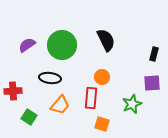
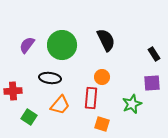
purple semicircle: rotated 18 degrees counterclockwise
black rectangle: rotated 48 degrees counterclockwise
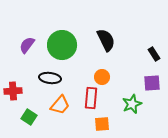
orange square: rotated 21 degrees counterclockwise
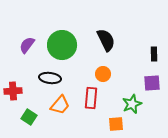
black rectangle: rotated 32 degrees clockwise
orange circle: moved 1 px right, 3 px up
orange square: moved 14 px right
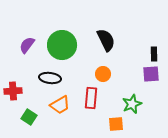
purple square: moved 1 px left, 9 px up
orange trapezoid: rotated 20 degrees clockwise
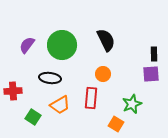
green square: moved 4 px right
orange square: rotated 35 degrees clockwise
